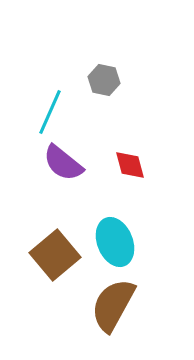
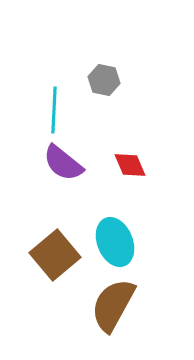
cyan line: moved 4 px right, 2 px up; rotated 21 degrees counterclockwise
red diamond: rotated 8 degrees counterclockwise
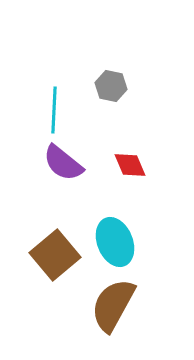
gray hexagon: moved 7 px right, 6 px down
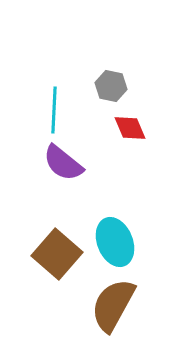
red diamond: moved 37 px up
brown square: moved 2 px right, 1 px up; rotated 9 degrees counterclockwise
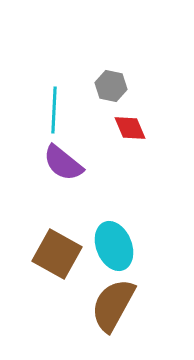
cyan ellipse: moved 1 px left, 4 px down
brown square: rotated 12 degrees counterclockwise
